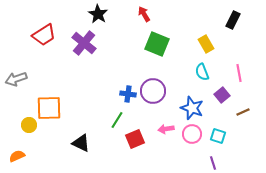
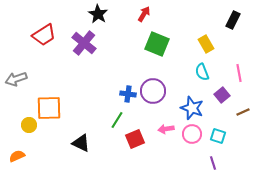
red arrow: rotated 63 degrees clockwise
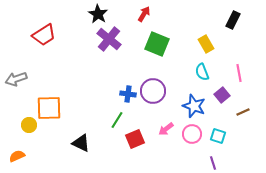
purple cross: moved 25 px right, 4 px up
blue star: moved 2 px right, 2 px up
pink arrow: rotated 28 degrees counterclockwise
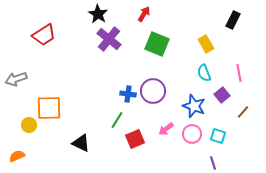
cyan semicircle: moved 2 px right, 1 px down
brown line: rotated 24 degrees counterclockwise
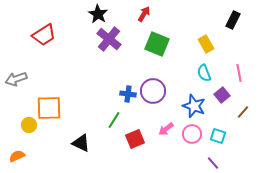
green line: moved 3 px left
purple line: rotated 24 degrees counterclockwise
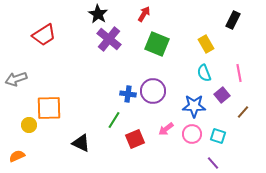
blue star: rotated 20 degrees counterclockwise
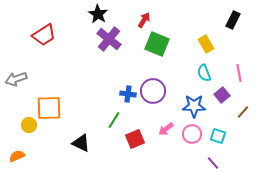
red arrow: moved 6 px down
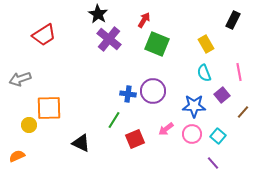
pink line: moved 1 px up
gray arrow: moved 4 px right
cyan square: rotated 21 degrees clockwise
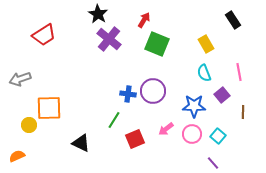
black rectangle: rotated 60 degrees counterclockwise
brown line: rotated 40 degrees counterclockwise
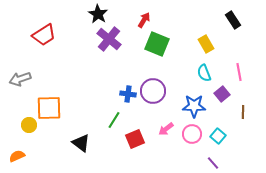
purple square: moved 1 px up
black triangle: rotated 12 degrees clockwise
